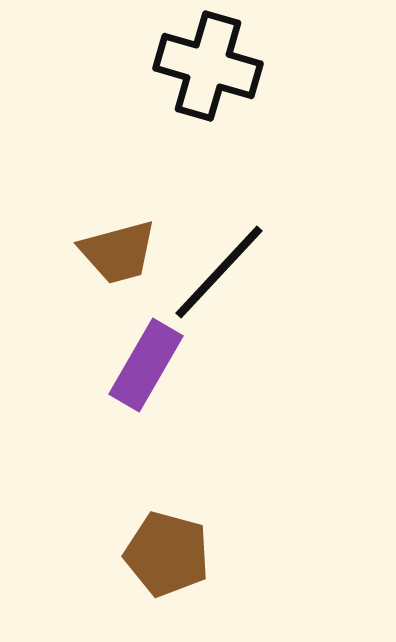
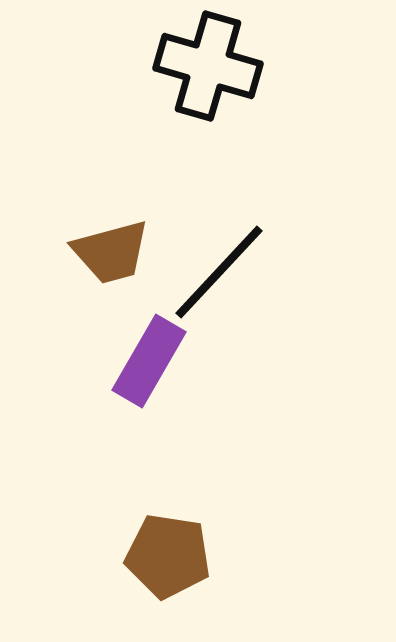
brown trapezoid: moved 7 px left
purple rectangle: moved 3 px right, 4 px up
brown pentagon: moved 1 px right, 2 px down; rotated 6 degrees counterclockwise
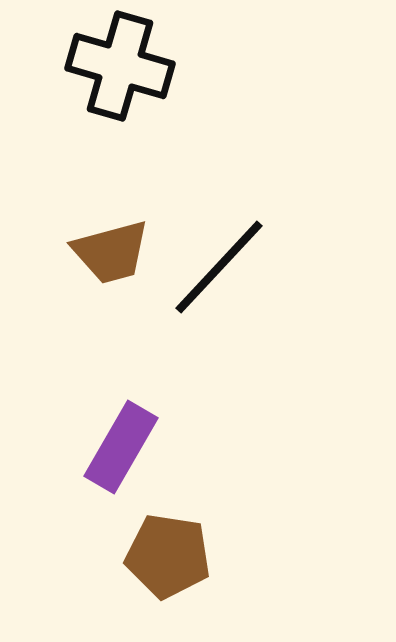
black cross: moved 88 px left
black line: moved 5 px up
purple rectangle: moved 28 px left, 86 px down
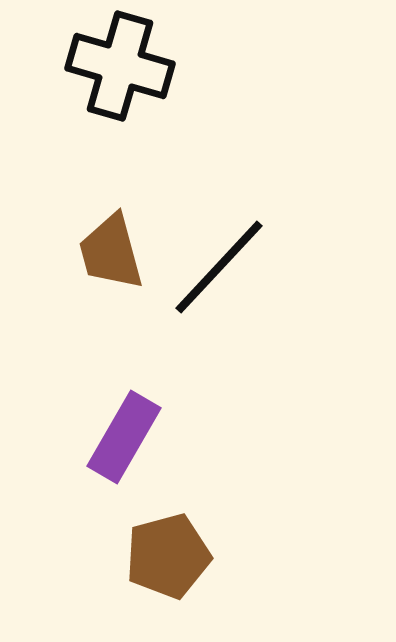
brown trapezoid: rotated 90 degrees clockwise
purple rectangle: moved 3 px right, 10 px up
brown pentagon: rotated 24 degrees counterclockwise
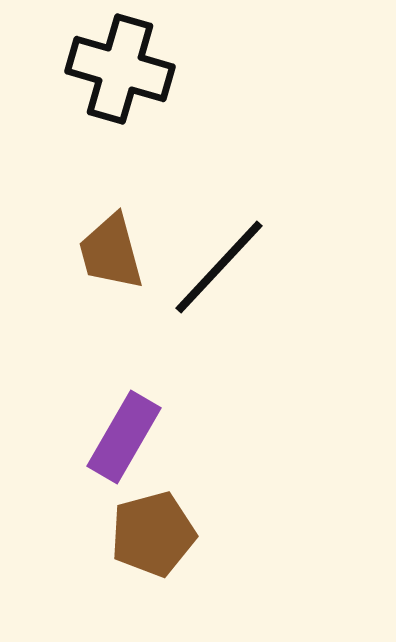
black cross: moved 3 px down
brown pentagon: moved 15 px left, 22 px up
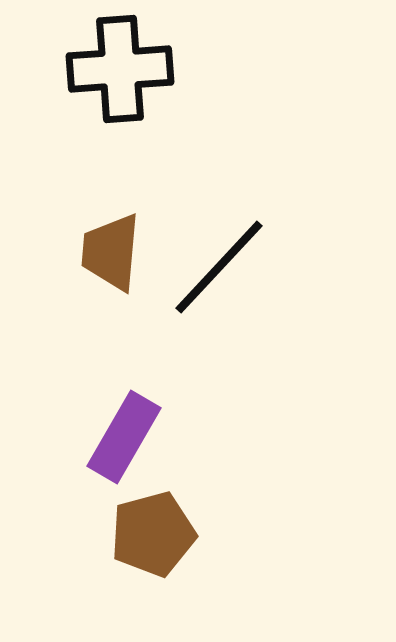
black cross: rotated 20 degrees counterclockwise
brown trapezoid: rotated 20 degrees clockwise
